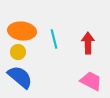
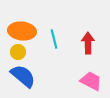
blue semicircle: moved 3 px right, 1 px up
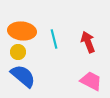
red arrow: moved 1 px up; rotated 20 degrees counterclockwise
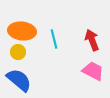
red arrow: moved 4 px right, 2 px up
blue semicircle: moved 4 px left, 4 px down
pink trapezoid: moved 2 px right, 10 px up
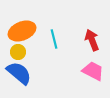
orange ellipse: rotated 28 degrees counterclockwise
blue semicircle: moved 7 px up
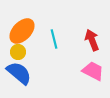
orange ellipse: rotated 24 degrees counterclockwise
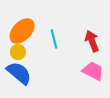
red arrow: moved 1 px down
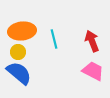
orange ellipse: rotated 40 degrees clockwise
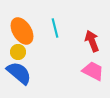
orange ellipse: rotated 64 degrees clockwise
cyan line: moved 1 px right, 11 px up
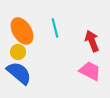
pink trapezoid: moved 3 px left
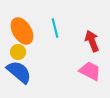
blue semicircle: moved 1 px up
